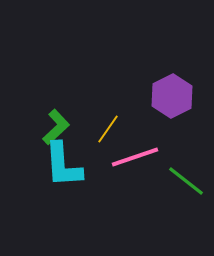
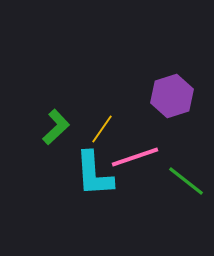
purple hexagon: rotated 9 degrees clockwise
yellow line: moved 6 px left
cyan L-shape: moved 31 px right, 9 px down
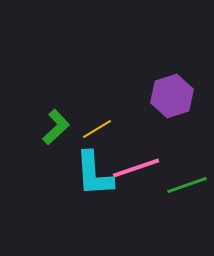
yellow line: moved 5 px left; rotated 24 degrees clockwise
pink line: moved 1 px right, 11 px down
green line: moved 1 px right, 4 px down; rotated 57 degrees counterclockwise
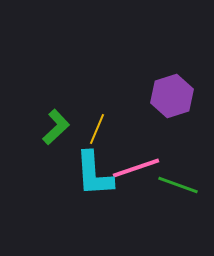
yellow line: rotated 36 degrees counterclockwise
green line: moved 9 px left; rotated 39 degrees clockwise
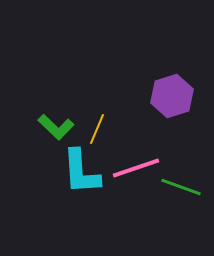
green L-shape: rotated 87 degrees clockwise
cyan L-shape: moved 13 px left, 2 px up
green line: moved 3 px right, 2 px down
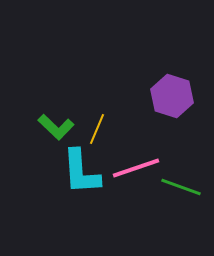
purple hexagon: rotated 24 degrees counterclockwise
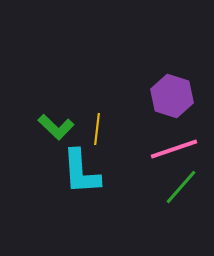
yellow line: rotated 16 degrees counterclockwise
pink line: moved 38 px right, 19 px up
green line: rotated 69 degrees counterclockwise
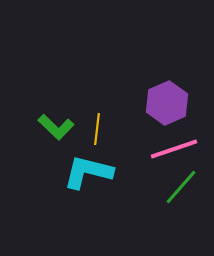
purple hexagon: moved 5 px left, 7 px down; rotated 18 degrees clockwise
cyan L-shape: moved 7 px right; rotated 108 degrees clockwise
